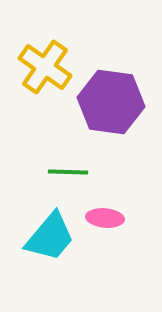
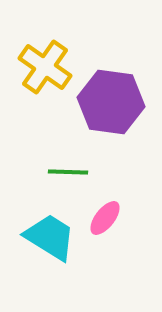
pink ellipse: rotated 57 degrees counterclockwise
cyan trapezoid: rotated 98 degrees counterclockwise
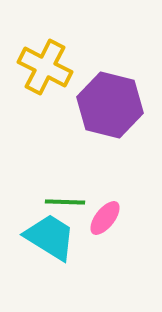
yellow cross: rotated 8 degrees counterclockwise
purple hexagon: moved 1 px left, 3 px down; rotated 6 degrees clockwise
green line: moved 3 px left, 30 px down
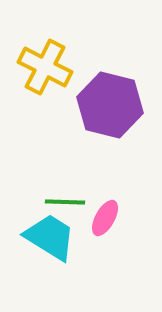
pink ellipse: rotated 9 degrees counterclockwise
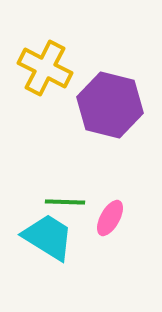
yellow cross: moved 1 px down
pink ellipse: moved 5 px right
cyan trapezoid: moved 2 px left
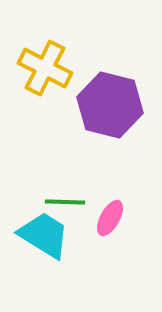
cyan trapezoid: moved 4 px left, 2 px up
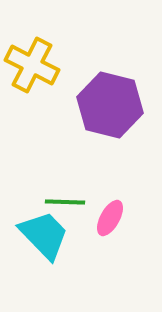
yellow cross: moved 13 px left, 3 px up
cyan trapezoid: rotated 14 degrees clockwise
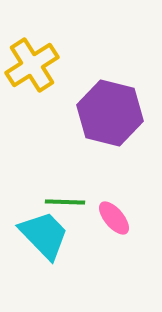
yellow cross: rotated 30 degrees clockwise
purple hexagon: moved 8 px down
pink ellipse: moved 4 px right; rotated 69 degrees counterclockwise
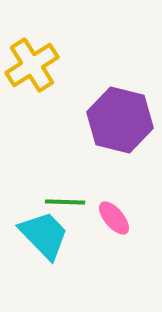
purple hexagon: moved 10 px right, 7 px down
